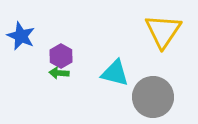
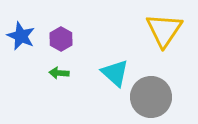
yellow triangle: moved 1 px right, 1 px up
purple hexagon: moved 17 px up
cyan triangle: rotated 28 degrees clockwise
gray circle: moved 2 px left
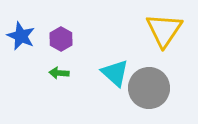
gray circle: moved 2 px left, 9 px up
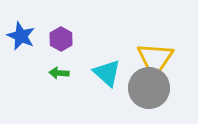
yellow triangle: moved 9 px left, 29 px down
cyan triangle: moved 8 px left
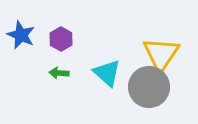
blue star: moved 1 px up
yellow triangle: moved 6 px right, 5 px up
gray circle: moved 1 px up
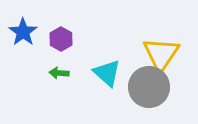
blue star: moved 2 px right, 3 px up; rotated 12 degrees clockwise
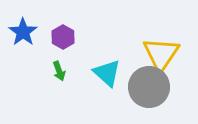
purple hexagon: moved 2 px right, 2 px up
green arrow: moved 2 px up; rotated 114 degrees counterclockwise
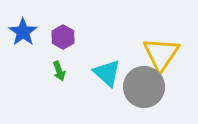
gray circle: moved 5 px left
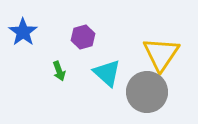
purple hexagon: moved 20 px right; rotated 15 degrees clockwise
gray circle: moved 3 px right, 5 px down
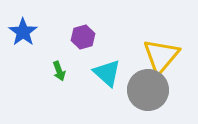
yellow triangle: moved 2 px down; rotated 6 degrees clockwise
gray circle: moved 1 px right, 2 px up
